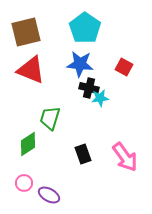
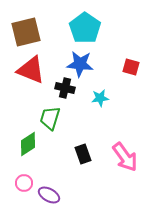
red square: moved 7 px right; rotated 12 degrees counterclockwise
black cross: moved 24 px left
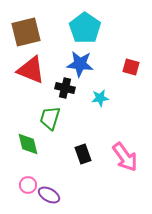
green diamond: rotated 70 degrees counterclockwise
pink circle: moved 4 px right, 2 px down
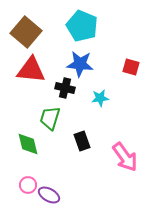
cyan pentagon: moved 3 px left, 2 px up; rotated 12 degrees counterclockwise
brown square: rotated 36 degrees counterclockwise
red triangle: rotated 16 degrees counterclockwise
black rectangle: moved 1 px left, 13 px up
